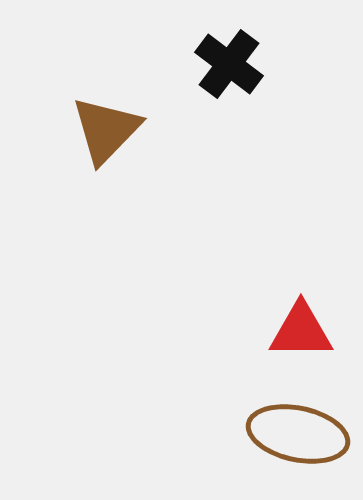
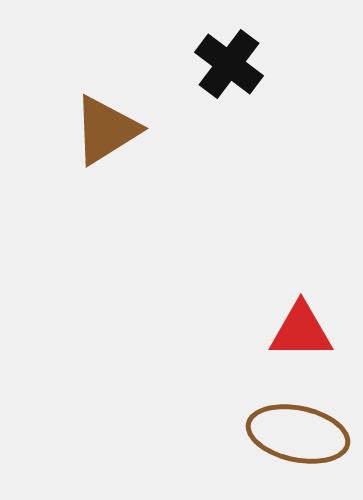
brown triangle: rotated 14 degrees clockwise
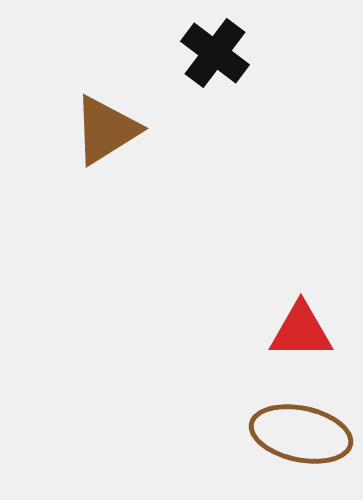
black cross: moved 14 px left, 11 px up
brown ellipse: moved 3 px right
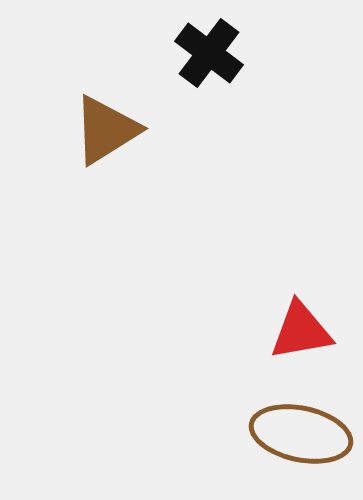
black cross: moved 6 px left
red triangle: rotated 10 degrees counterclockwise
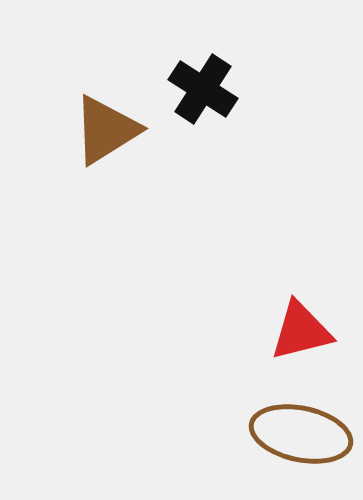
black cross: moved 6 px left, 36 px down; rotated 4 degrees counterclockwise
red triangle: rotated 4 degrees counterclockwise
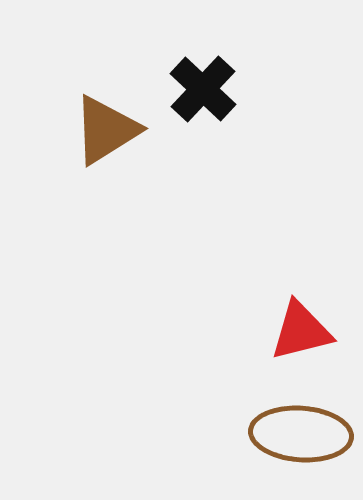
black cross: rotated 10 degrees clockwise
brown ellipse: rotated 8 degrees counterclockwise
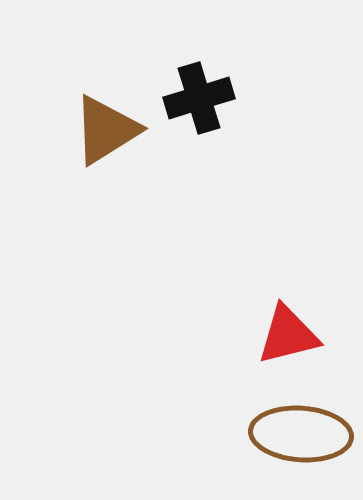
black cross: moved 4 px left, 9 px down; rotated 30 degrees clockwise
red triangle: moved 13 px left, 4 px down
